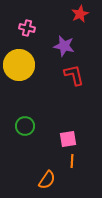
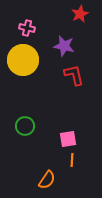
yellow circle: moved 4 px right, 5 px up
orange line: moved 1 px up
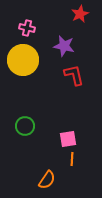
orange line: moved 1 px up
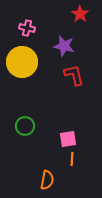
red star: rotated 12 degrees counterclockwise
yellow circle: moved 1 px left, 2 px down
orange semicircle: rotated 24 degrees counterclockwise
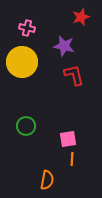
red star: moved 1 px right, 3 px down; rotated 18 degrees clockwise
green circle: moved 1 px right
